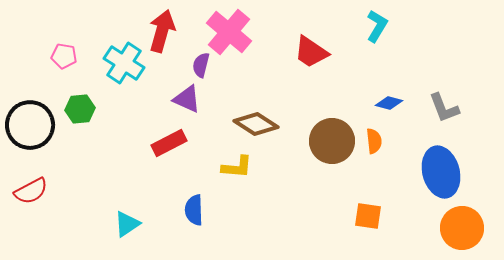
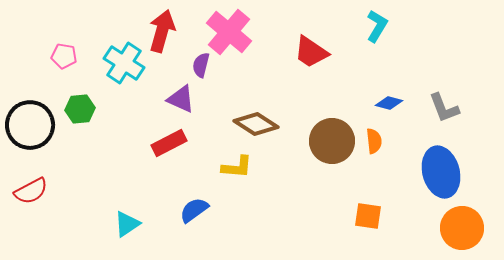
purple triangle: moved 6 px left
blue semicircle: rotated 56 degrees clockwise
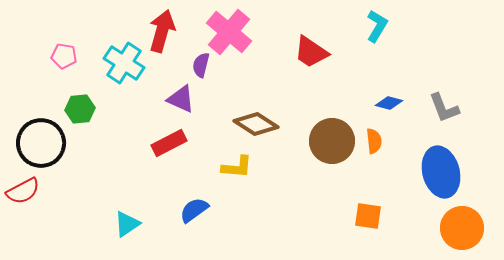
black circle: moved 11 px right, 18 px down
red semicircle: moved 8 px left
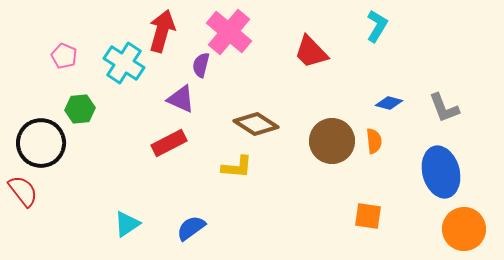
red trapezoid: rotated 12 degrees clockwise
pink pentagon: rotated 15 degrees clockwise
red semicircle: rotated 100 degrees counterclockwise
blue semicircle: moved 3 px left, 18 px down
orange circle: moved 2 px right, 1 px down
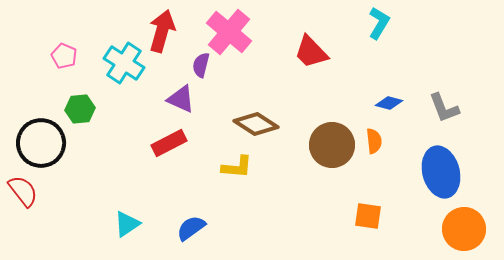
cyan L-shape: moved 2 px right, 3 px up
brown circle: moved 4 px down
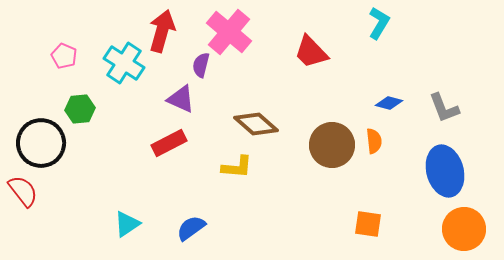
brown diamond: rotated 9 degrees clockwise
blue ellipse: moved 4 px right, 1 px up
orange square: moved 8 px down
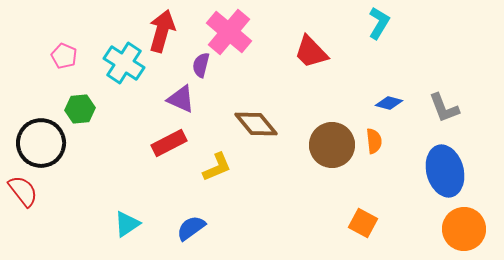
brown diamond: rotated 9 degrees clockwise
yellow L-shape: moved 20 px left; rotated 28 degrees counterclockwise
orange square: moved 5 px left, 1 px up; rotated 20 degrees clockwise
